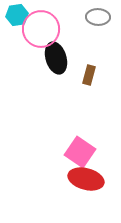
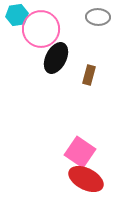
black ellipse: rotated 44 degrees clockwise
red ellipse: rotated 12 degrees clockwise
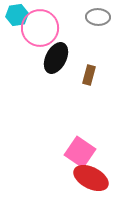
pink circle: moved 1 px left, 1 px up
red ellipse: moved 5 px right, 1 px up
